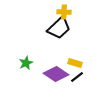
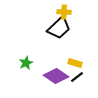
purple diamond: moved 2 px down
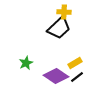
yellow rectangle: rotated 48 degrees counterclockwise
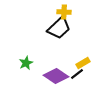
yellow rectangle: moved 8 px right
black line: moved 3 px up
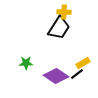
black trapezoid: rotated 15 degrees counterclockwise
green star: rotated 24 degrees clockwise
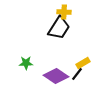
black line: rotated 16 degrees counterclockwise
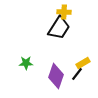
purple diamond: rotated 75 degrees clockwise
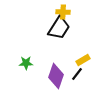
yellow cross: moved 1 px left
yellow rectangle: moved 3 px up
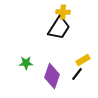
purple diamond: moved 4 px left
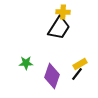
yellow rectangle: moved 3 px left, 4 px down
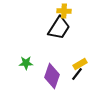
yellow cross: moved 1 px right, 1 px up
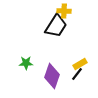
black trapezoid: moved 3 px left, 2 px up
